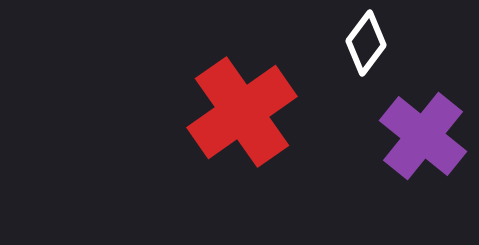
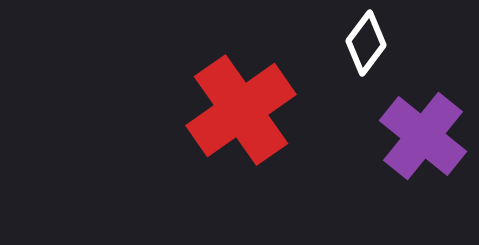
red cross: moved 1 px left, 2 px up
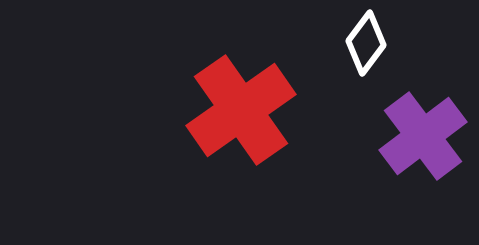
purple cross: rotated 14 degrees clockwise
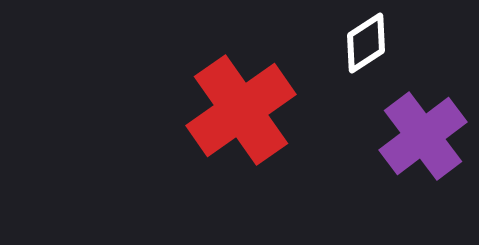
white diamond: rotated 20 degrees clockwise
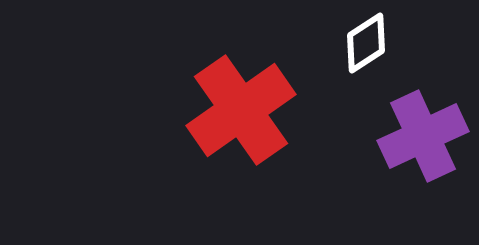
purple cross: rotated 12 degrees clockwise
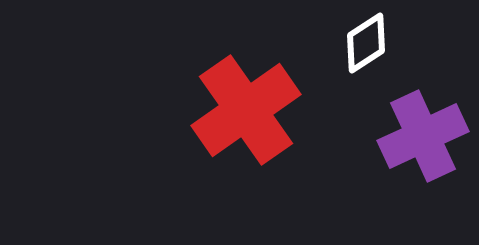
red cross: moved 5 px right
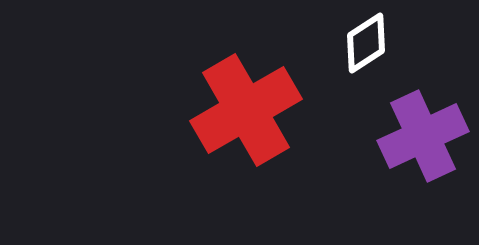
red cross: rotated 5 degrees clockwise
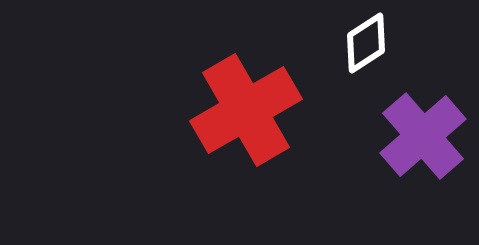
purple cross: rotated 16 degrees counterclockwise
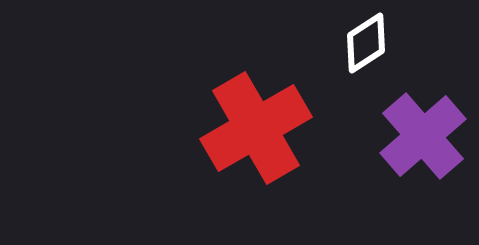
red cross: moved 10 px right, 18 px down
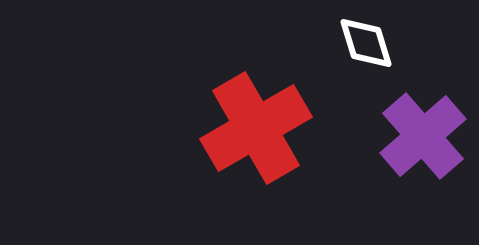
white diamond: rotated 74 degrees counterclockwise
